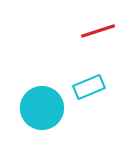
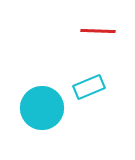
red line: rotated 20 degrees clockwise
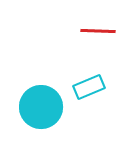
cyan circle: moved 1 px left, 1 px up
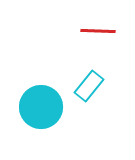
cyan rectangle: moved 1 px up; rotated 28 degrees counterclockwise
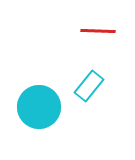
cyan circle: moved 2 px left
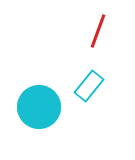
red line: rotated 72 degrees counterclockwise
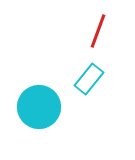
cyan rectangle: moved 7 px up
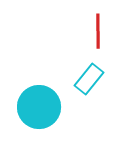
red line: rotated 20 degrees counterclockwise
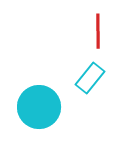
cyan rectangle: moved 1 px right, 1 px up
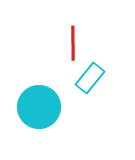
red line: moved 25 px left, 12 px down
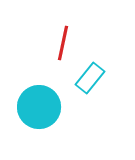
red line: moved 10 px left; rotated 12 degrees clockwise
